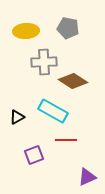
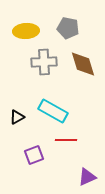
brown diamond: moved 10 px right, 17 px up; rotated 40 degrees clockwise
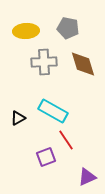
black triangle: moved 1 px right, 1 px down
red line: rotated 55 degrees clockwise
purple square: moved 12 px right, 2 px down
